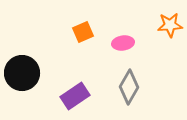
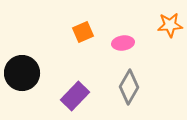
purple rectangle: rotated 12 degrees counterclockwise
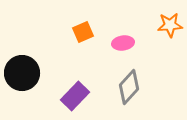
gray diamond: rotated 12 degrees clockwise
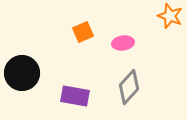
orange star: moved 9 px up; rotated 25 degrees clockwise
purple rectangle: rotated 56 degrees clockwise
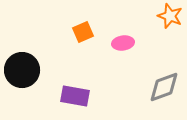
black circle: moved 3 px up
gray diamond: moved 35 px right; rotated 28 degrees clockwise
